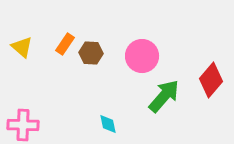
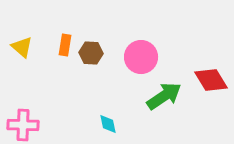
orange rectangle: moved 1 px down; rotated 25 degrees counterclockwise
pink circle: moved 1 px left, 1 px down
red diamond: rotated 72 degrees counterclockwise
green arrow: rotated 15 degrees clockwise
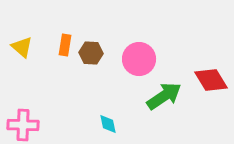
pink circle: moved 2 px left, 2 px down
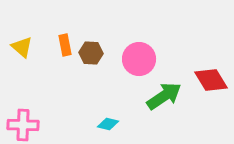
orange rectangle: rotated 20 degrees counterclockwise
cyan diamond: rotated 65 degrees counterclockwise
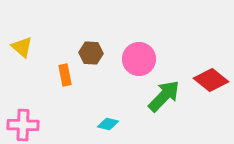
orange rectangle: moved 30 px down
red diamond: rotated 20 degrees counterclockwise
green arrow: rotated 12 degrees counterclockwise
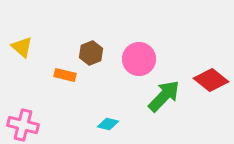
brown hexagon: rotated 25 degrees counterclockwise
orange rectangle: rotated 65 degrees counterclockwise
pink cross: rotated 12 degrees clockwise
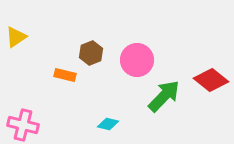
yellow triangle: moved 6 px left, 10 px up; rotated 45 degrees clockwise
pink circle: moved 2 px left, 1 px down
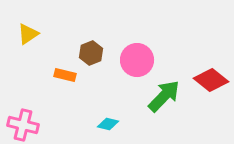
yellow triangle: moved 12 px right, 3 px up
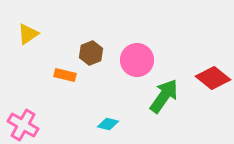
red diamond: moved 2 px right, 2 px up
green arrow: rotated 9 degrees counterclockwise
pink cross: rotated 16 degrees clockwise
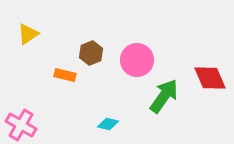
red diamond: moved 3 px left; rotated 28 degrees clockwise
pink cross: moved 2 px left
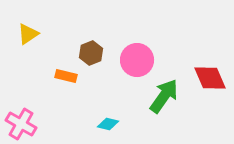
orange rectangle: moved 1 px right, 1 px down
pink cross: moved 1 px up
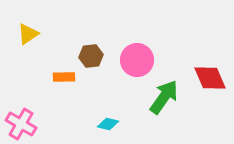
brown hexagon: moved 3 px down; rotated 15 degrees clockwise
orange rectangle: moved 2 px left, 1 px down; rotated 15 degrees counterclockwise
green arrow: moved 1 px down
